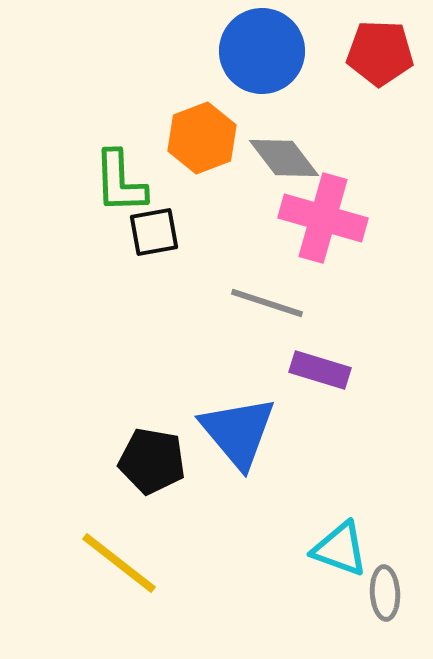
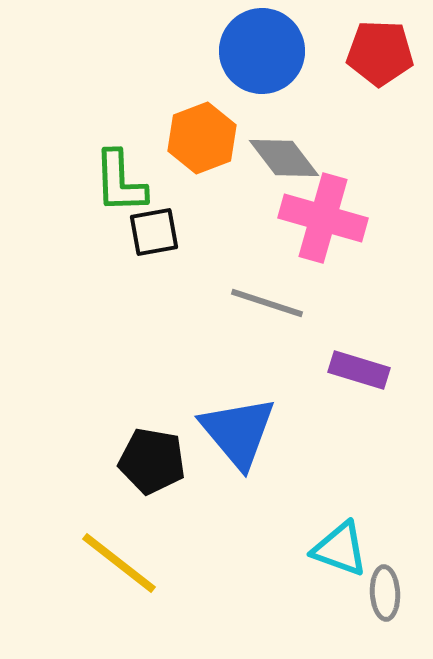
purple rectangle: moved 39 px right
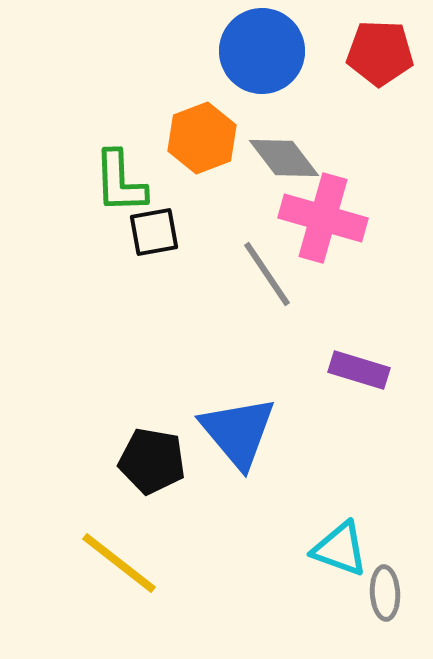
gray line: moved 29 px up; rotated 38 degrees clockwise
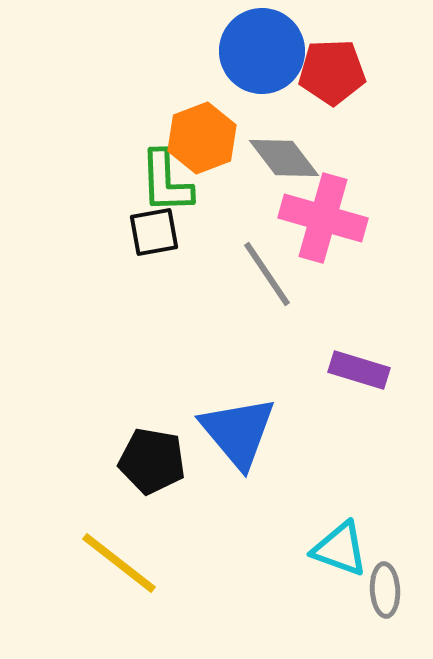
red pentagon: moved 48 px left, 19 px down; rotated 4 degrees counterclockwise
green L-shape: moved 46 px right
gray ellipse: moved 3 px up
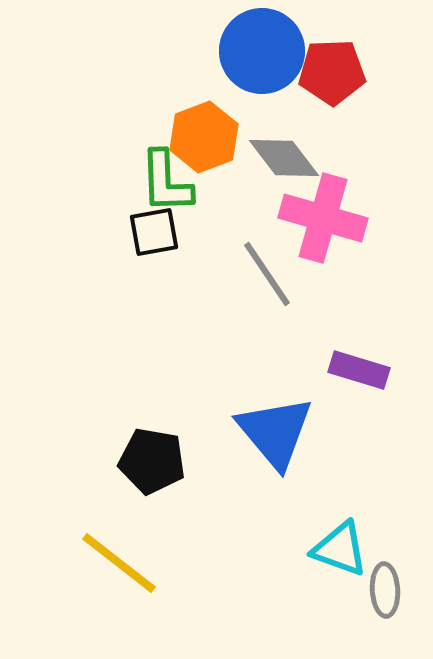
orange hexagon: moved 2 px right, 1 px up
blue triangle: moved 37 px right
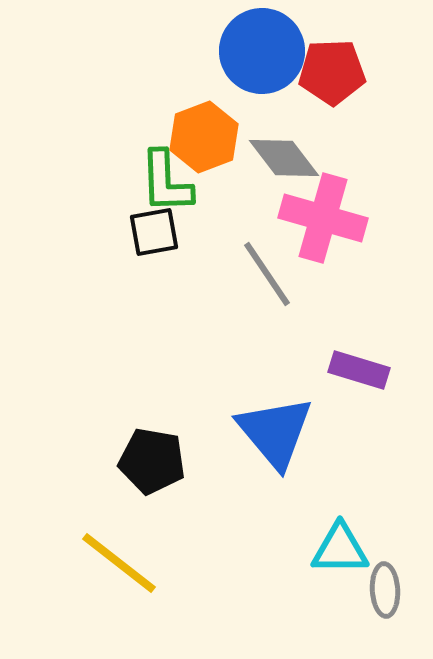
cyan triangle: rotated 20 degrees counterclockwise
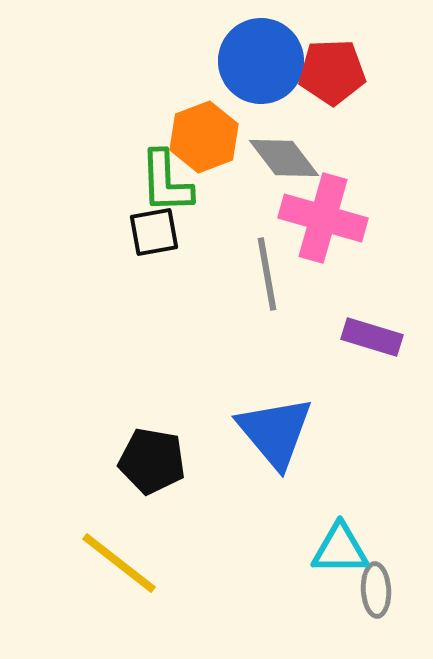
blue circle: moved 1 px left, 10 px down
gray line: rotated 24 degrees clockwise
purple rectangle: moved 13 px right, 33 px up
gray ellipse: moved 9 px left
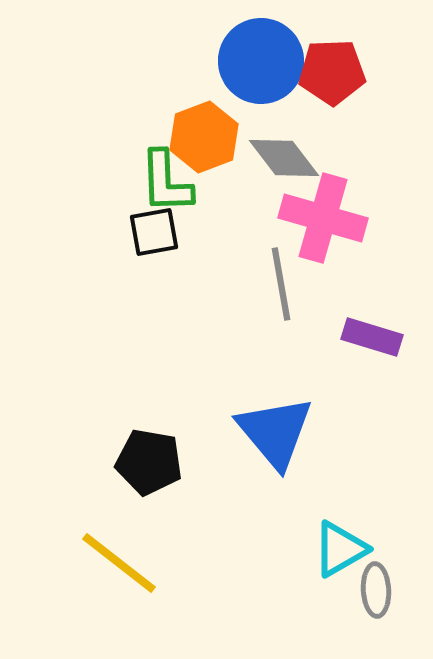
gray line: moved 14 px right, 10 px down
black pentagon: moved 3 px left, 1 px down
cyan triangle: rotated 30 degrees counterclockwise
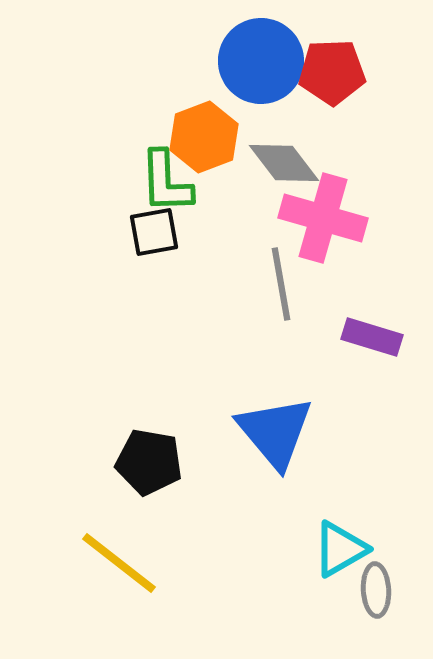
gray diamond: moved 5 px down
